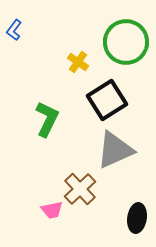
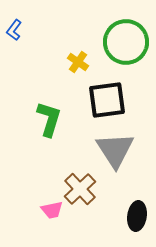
black square: rotated 24 degrees clockwise
green L-shape: moved 2 px right; rotated 9 degrees counterclockwise
gray triangle: rotated 39 degrees counterclockwise
black ellipse: moved 2 px up
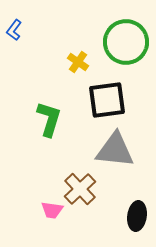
gray triangle: rotated 51 degrees counterclockwise
pink trapezoid: rotated 20 degrees clockwise
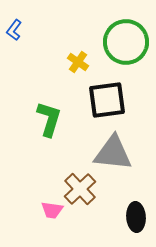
gray triangle: moved 2 px left, 3 px down
black ellipse: moved 1 px left, 1 px down; rotated 12 degrees counterclockwise
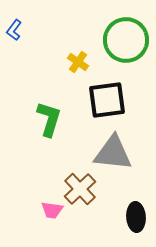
green circle: moved 2 px up
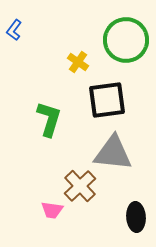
brown cross: moved 3 px up
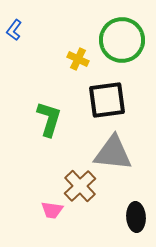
green circle: moved 4 px left
yellow cross: moved 3 px up; rotated 10 degrees counterclockwise
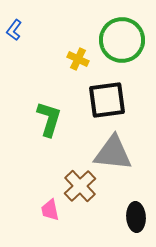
pink trapezoid: moved 2 px left; rotated 70 degrees clockwise
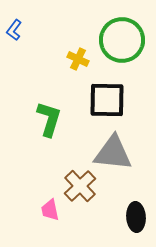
black square: rotated 9 degrees clockwise
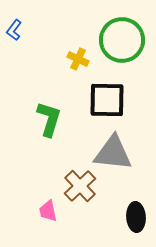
pink trapezoid: moved 2 px left, 1 px down
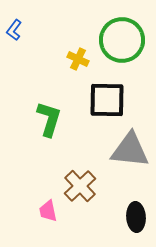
gray triangle: moved 17 px right, 3 px up
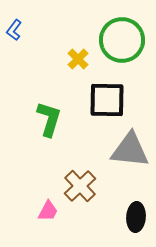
yellow cross: rotated 20 degrees clockwise
pink trapezoid: rotated 140 degrees counterclockwise
black ellipse: rotated 8 degrees clockwise
